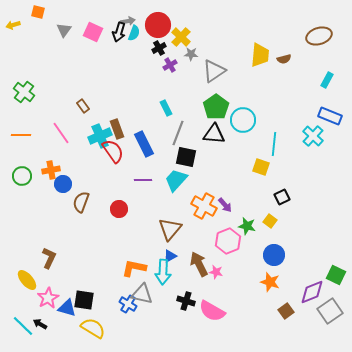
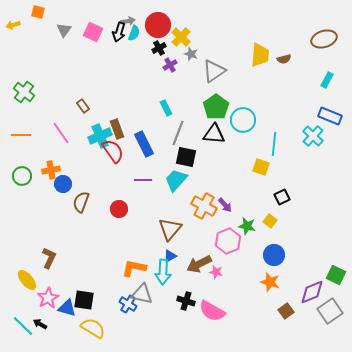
brown ellipse at (319, 36): moved 5 px right, 3 px down
gray star at (191, 54): rotated 16 degrees clockwise
brown arrow at (199, 264): rotated 90 degrees counterclockwise
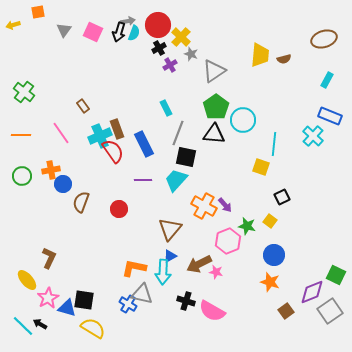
orange square at (38, 12): rotated 24 degrees counterclockwise
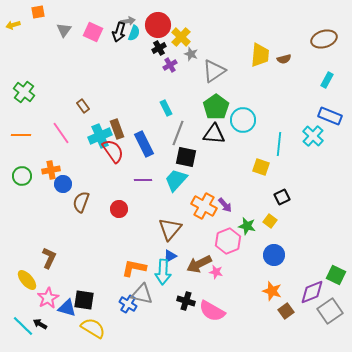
cyan line at (274, 144): moved 5 px right
orange star at (270, 282): moved 2 px right, 9 px down
